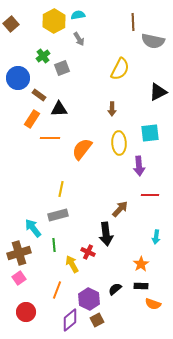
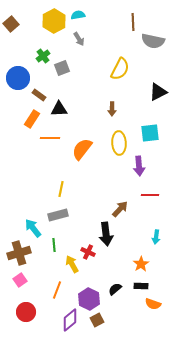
pink square at (19, 278): moved 1 px right, 2 px down
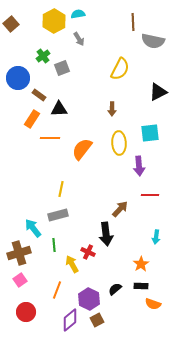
cyan semicircle at (78, 15): moved 1 px up
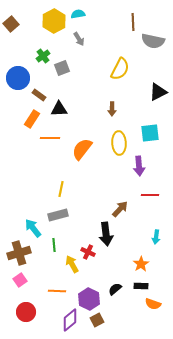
orange line at (57, 290): moved 1 px down; rotated 72 degrees clockwise
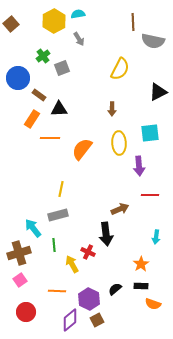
brown arrow at (120, 209): rotated 24 degrees clockwise
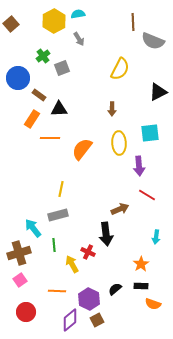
gray semicircle at (153, 41): rotated 10 degrees clockwise
red line at (150, 195): moved 3 px left; rotated 30 degrees clockwise
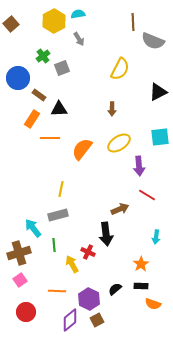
cyan square at (150, 133): moved 10 px right, 4 px down
yellow ellipse at (119, 143): rotated 60 degrees clockwise
